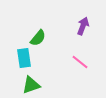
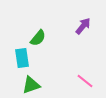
purple arrow: rotated 18 degrees clockwise
cyan rectangle: moved 2 px left
pink line: moved 5 px right, 19 px down
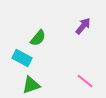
cyan rectangle: rotated 54 degrees counterclockwise
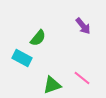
purple arrow: rotated 102 degrees clockwise
pink line: moved 3 px left, 3 px up
green triangle: moved 21 px right
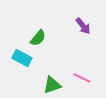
pink line: rotated 12 degrees counterclockwise
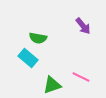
green semicircle: rotated 60 degrees clockwise
cyan rectangle: moved 6 px right; rotated 12 degrees clockwise
pink line: moved 1 px left, 1 px up
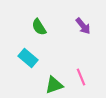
green semicircle: moved 1 px right, 11 px up; rotated 48 degrees clockwise
pink line: rotated 42 degrees clockwise
green triangle: moved 2 px right
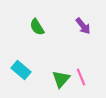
green semicircle: moved 2 px left
cyan rectangle: moved 7 px left, 12 px down
green triangle: moved 7 px right, 6 px up; rotated 30 degrees counterclockwise
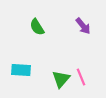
cyan rectangle: rotated 36 degrees counterclockwise
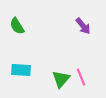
green semicircle: moved 20 px left, 1 px up
